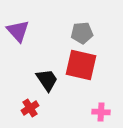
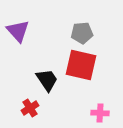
pink cross: moved 1 px left, 1 px down
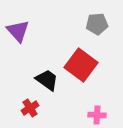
gray pentagon: moved 15 px right, 9 px up
red square: rotated 24 degrees clockwise
black trapezoid: rotated 20 degrees counterclockwise
pink cross: moved 3 px left, 2 px down
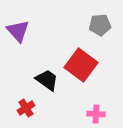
gray pentagon: moved 3 px right, 1 px down
red cross: moved 4 px left
pink cross: moved 1 px left, 1 px up
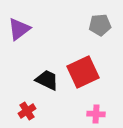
purple triangle: moved 1 px right, 2 px up; rotated 35 degrees clockwise
red square: moved 2 px right, 7 px down; rotated 28 degrees clockwise
black trapezoid: rotated 10 degrees counterclockwise
red cross: moved 1 px right, 3 px down
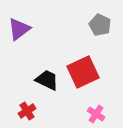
gray pentagon: rotated 30 degrees clockwise
pink cross: rotated 30 degrees clockwise
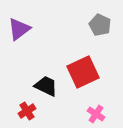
black trapezoid: moved 1 px left, 6 px down
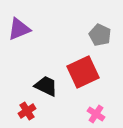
gray pentagon: moved 10 px down
purple triangle: rotated 15 degrees clockwise
